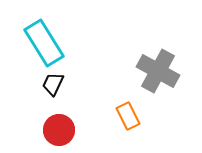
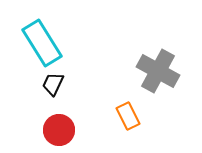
cyan rectangle: moved 2 px left
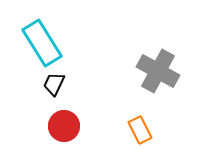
black trapezoid: moved 1 px right
orange rectangle: moved 12 px right, 14 px down
red circle: moved 5 px right, 4 px up
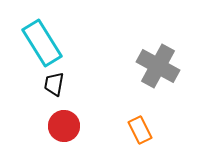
gray cross: moved 5 px up
black trapezoid: rotated 15 degrees counterclockwise
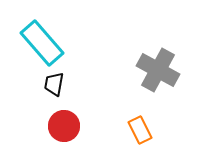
cyan rectangle: rotated 9 degrees counterclockwise
gray cross: moved 4 px down
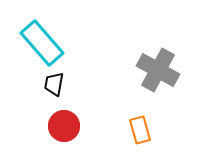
orange rectangle: rotated 12 degrees clockwise
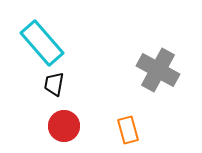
orange rectangle: moved 12 px left
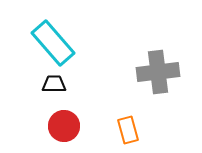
cyan rectangle: moved 11 px right
gray cross: moved 2 px down; rotated 36 degrees counterclockwise
black trapezoid: rotated 80 degrees clockwise
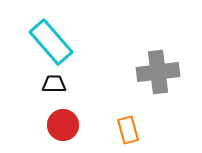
cyan rectangle: moved 2 px left, 1 px up
red circle: moved 1 px left, 1 px up
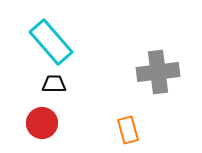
red circle: moved 21 px left, 2 px up
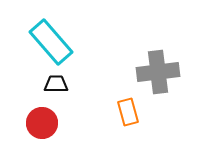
black trapezoid: moved 2 px right
orange rectangle: moved 18 px up
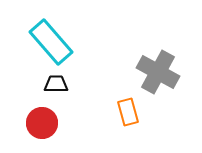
gray cross: rotated 36 degrees clockwise
